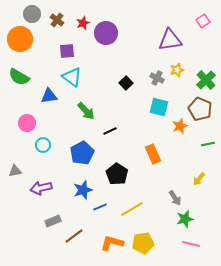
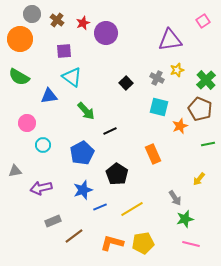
purple square: moved 3 px left
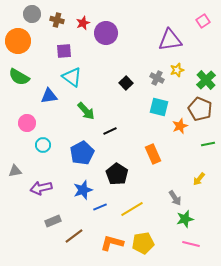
brown cross: rotated 24 degrees counterclockwise
orange circle: moved 2 px left, 2 px down
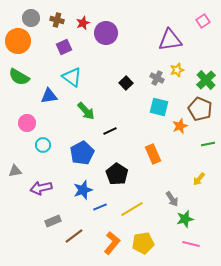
gray circle: moved 1 px left, 4 px down
purple square: moved 4 px up; rotated 21 degrees counterclockwise
gray arrow: moved 3 px left, 1 px down
orange L-shape: rotated 115 degrees clockwise
